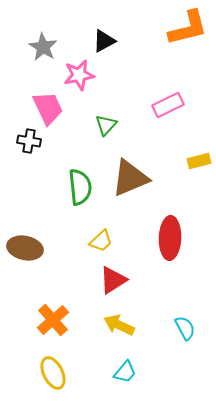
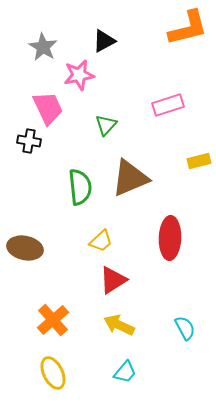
pink rectangle: rotated 8 degrees clockwise
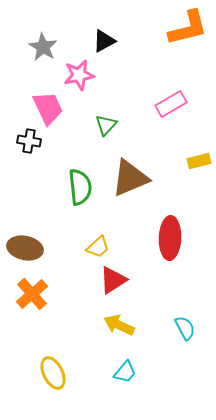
pink rectangle: moved 3 px right, 1 px up; rotated 12 degrees counterclockwise
yellow trapezoid: moved 3 px left, 6 px down
orange cross: moved 21 px left, 26 px up
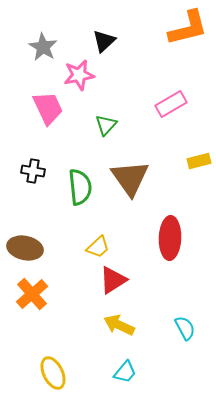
black triangle: rotated 15 degrees counterclockwise
black cross: moved 4 px right, 30 px down
brown triangle: rotated 42 degrees counterclockwise
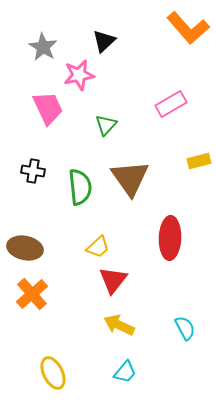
orange L-shape: rotated 63 degrees clockwise
red triangle: rotated 20 degrees counterclockwise
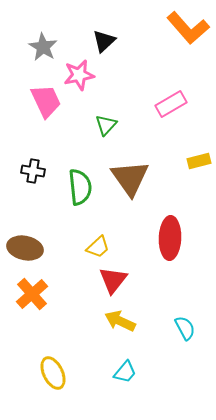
pink trapezoid: moved 2 px left, 7 px up
yellow arrow: moved 1 px right, 4 px up
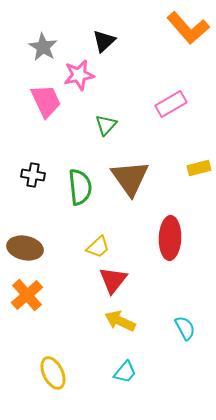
yellow rectangle: moved 7 px down
black cross: moved 4 px down
orange cross: moved 5 px left, 1 px down
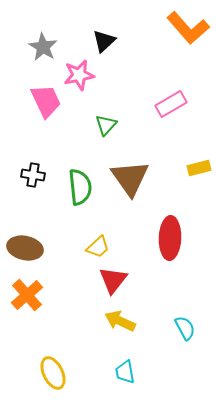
cyan trapezoid: rotated 130 degrees clockwise
